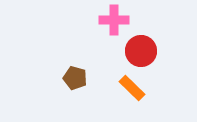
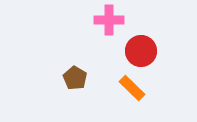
pink cross: moved 5 px left
brown pentagon: rotated 15 degrees clockwise
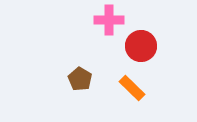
red circle: moved 5 px up
brown pentagon: moved 5 px right, 1 px down
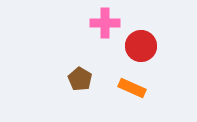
pink cross: moved 4 px left, 3 px down
orange rectangle: rotated 20 degrees counterclockwise
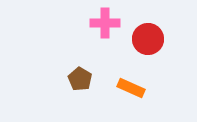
red circle: moved 7 px right, 7 px up
orange rectangle: moved 1 px left
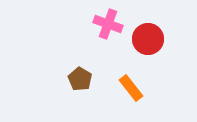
pink cross: moved 3 px right, 1 px down; rotated 20 degrees clockwise
orange rectangle: rotated 28 degrees clockwise
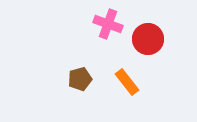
brown pentagon: rotated 25 degrees clockwise
orange rectangle: moved 4 px left, 6 px up
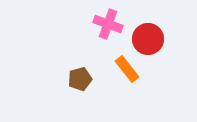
orange rectangle: moved 13 px up
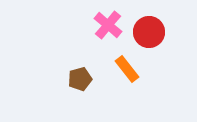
pink cross: moved 1 px down; rotated 20 degrees clockwise
red circle: moved 1 px right, 7 px up
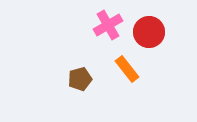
pink cross: rotated 20 degrees clockwise
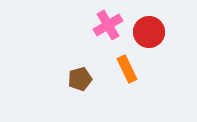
orange rectangle: rotated 12 degrees clockwise
